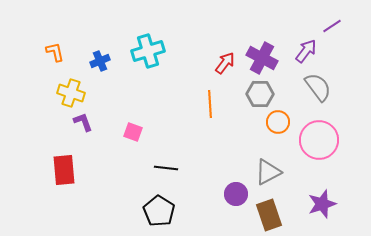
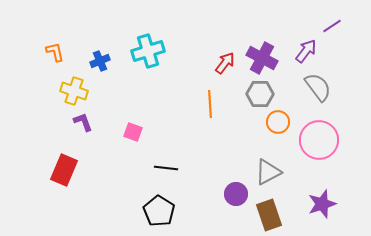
yellow cross: moved 3 px right, 2 px up
red rectangle: rotated 28 degrees clockwise
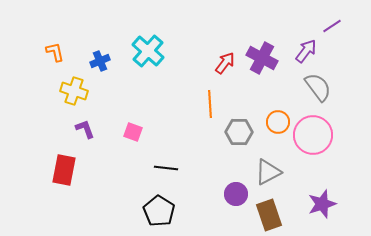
cyan cross: rotated 32 degrees counterclockwise
gray hexagon: moved 21 px left, 38 px down
purple L-shape: moved 2 px right, 7 px down
pink circle: moved 6 px left, 5 px up
red rectangle: rotated 12 degrees counterclockwise
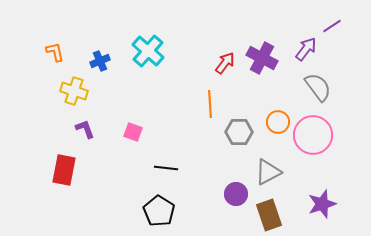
purple arrow: moved 2 px up
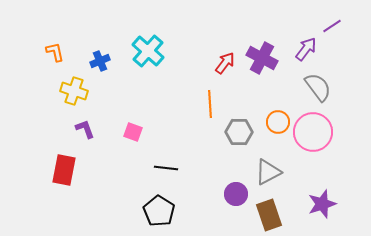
pink circle: moved 3 px up
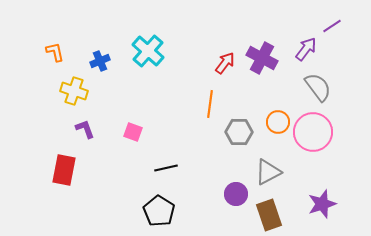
orange line: rotated 12 degrees clockwise
black line: rotated 20 degrees counterclockwise
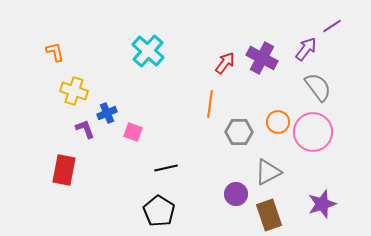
blue cross: moved 7 px right, 52 px down
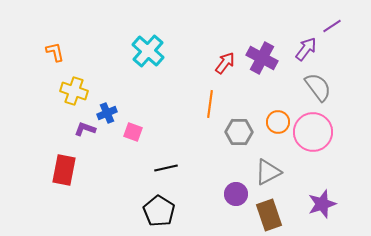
purple L-shape: rotated 50 degrees counterclockwise
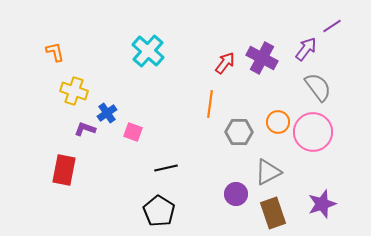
blue cross: rotated 12 degrees counterclockwise
brown rectangle: moved 4 px right, 2 px up
